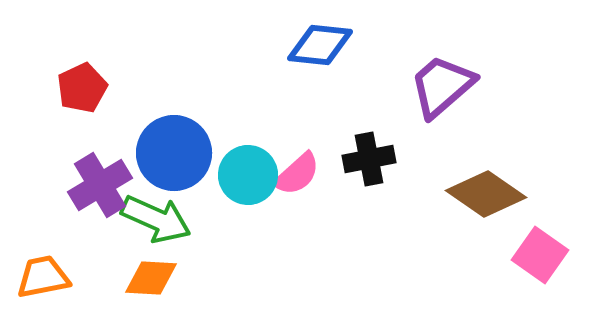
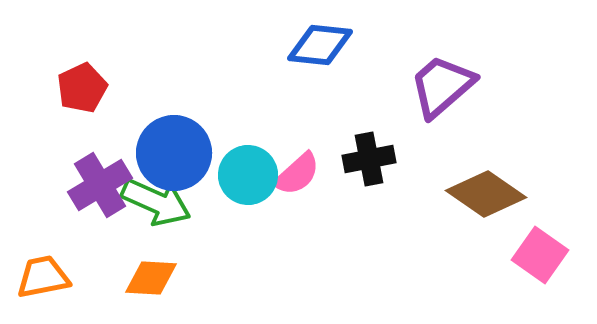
green arrow: moved 17 px up
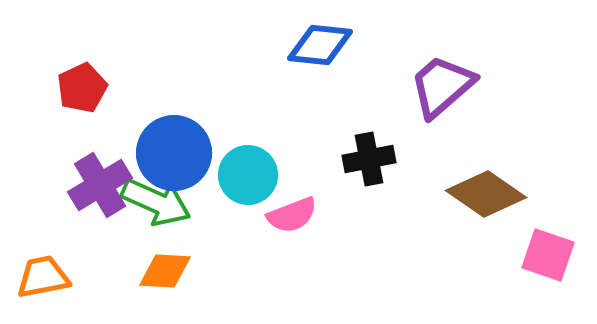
pink semicircle: moved 5 px left, 41 px down; rotated 21 degrees clockwise
pink square: moved 8 px right; rotated 16 degrees counterclockwise
orange diamond: moved 14 px right, 7 px up
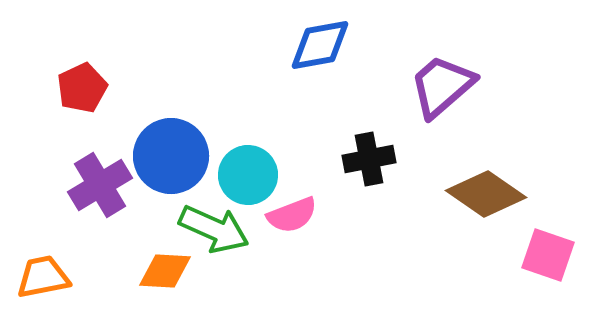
blue diamond: rotated 16 degrees counterclockwise
blue circle: moved 3 px left, 3 px down
green arrow: moved 58 px right, 27 px down
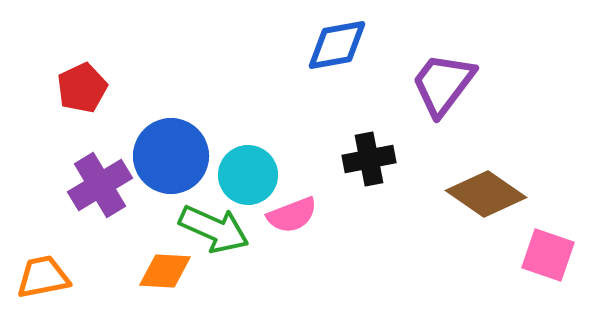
blue diamond: moved 17 px right
purple trapezoid: moved 1 px right, 2 px up; rotated 12 degrees counterclockwise
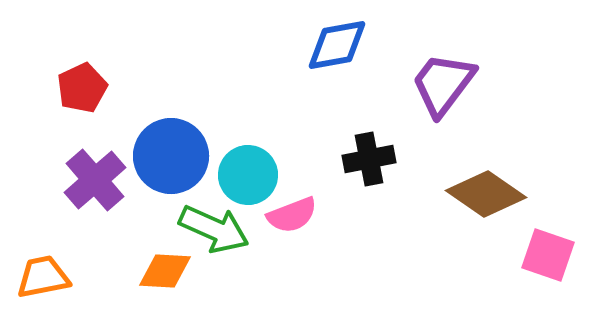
purple cross: moved 5 px left, 5 px up; rotated 10 degrees counterclockwise
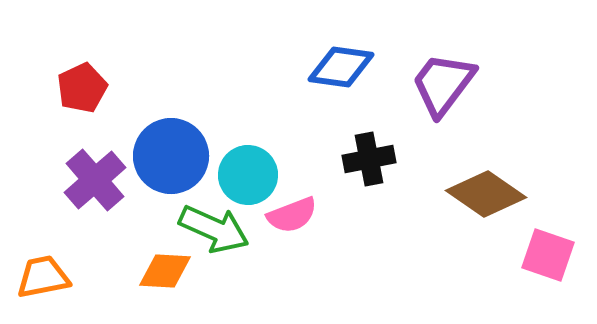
blue diamond: moved 4 px right, 22 px down; rotated 18 degrees clockwise
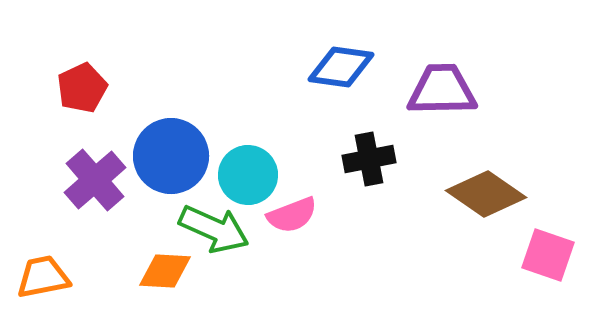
purple trapezoid: moved 1 px left, 6 px down; rotated 52 degrees clockwise
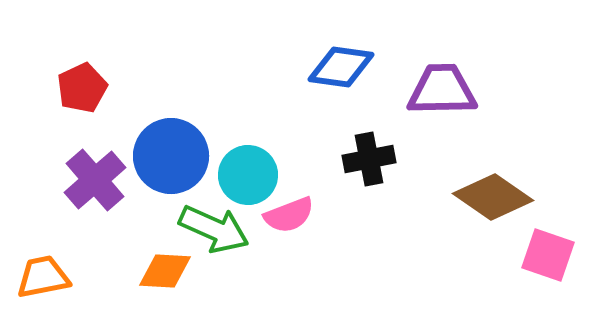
brown diamond: moved 7 px right, 3 px down
pink semicircle: moved 3 px left
